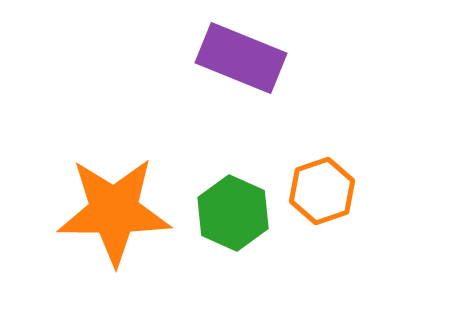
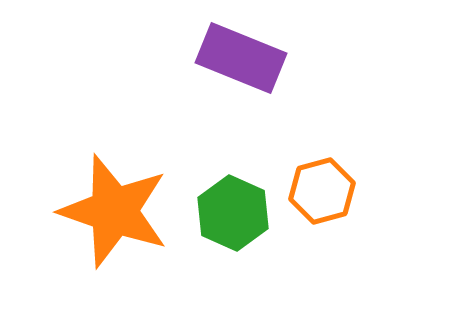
orange hexagon: rotated 4 degrees clockwise
orange star: rotated 19 degrees clockwise
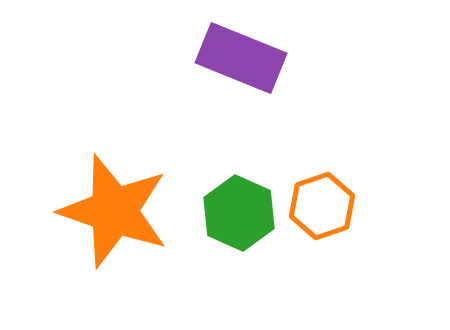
orange hexagon: moved 15 px down; rotated 4 degrees counterclockwise
green hexagon: moved 6 px right
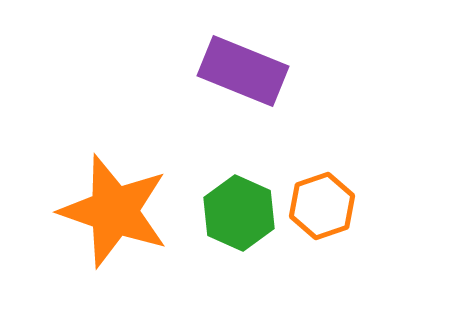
purple rectangle: moved 2 px right, 13 px down
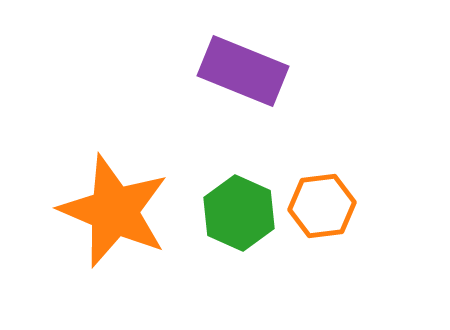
orange hexagon: rotated 12 degrees clockwise
orange star: rotated 4 degrees clockwise
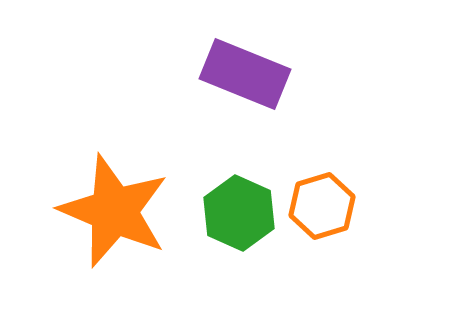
purple rectangle: moved 2 px right, 3 px down
orange hexagon: rotated 10 degrees counterclockwise
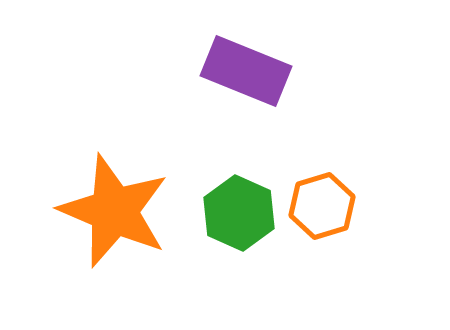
purple rectangle: moved 1 px right, 3 px up
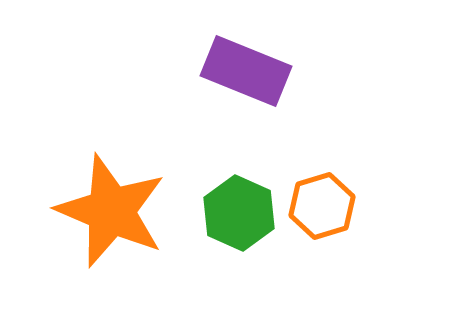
orange star: moved 3 px left
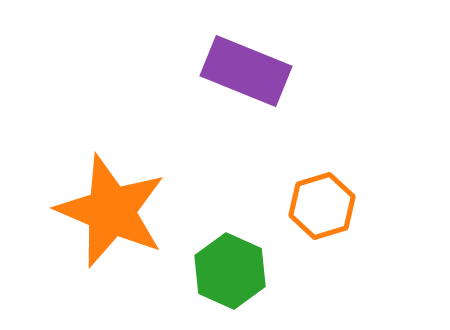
green hexagon: moved 9 px left, 58 px down
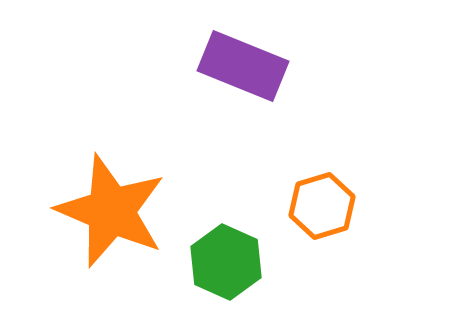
purple rectangle: moved 3 px left, 5 px up
green hexagon: moved 4 px left, 9 px up
